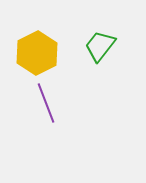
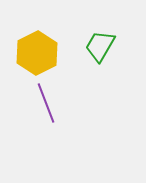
green trapezoid: rotated 8 degrees counterclockwise
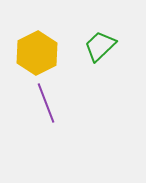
green trapezoid: rotated 16 degrees clockwise
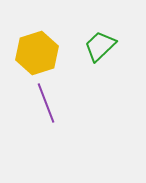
yellow hexagon: rotated 9 degrees clockwise
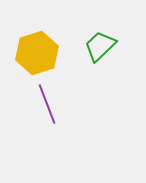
purple line: moved 1 px right, 1 px down
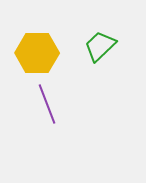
yellow hexagon: rotated 18 degrees clockwise
